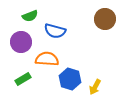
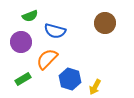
brown circle: moved 4 px down
orange semicircle: rotated 50 degrees counterclockwise
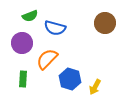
blue semicircle: moved 3 px up
purple circle: moved 1 px right, 1 px down
green rectangle: rotated 56 degrees counterclockwise
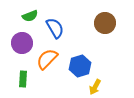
blue semicircle: rotated 135 degrees counterclockwise
blue hexagon: moved 10 px right, 13 px up; rotated 25 degrees clockwise
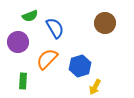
purple circle: moved 4 px left, 1 px up
green rectangle: moved 2 px down
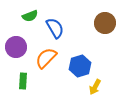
purple circle: moved 2 px left, 5 px down
orange semicircle: moved 1 px left, 1 px up
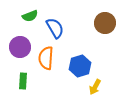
purple circle: moved 4 px right
orange semicircle: rotated 40 degrees counterclockwise
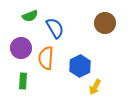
purple circle: moved 1 px right, 1 px down
blue hexagon: rotated 10 degrees counterclockwise
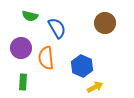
green semicircle: rotated 35 degrees clockwise
blue semicircle: moved 2 px right
orange semicircle: rotated 10 degrees counterclockwise
blue hexagon: moved 2 px right; rotated 10 degrees counterclockwise
green rectangle: moved 1 px down
yellow arrow: rotated 147 degrees counterclockwise
